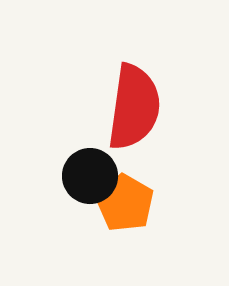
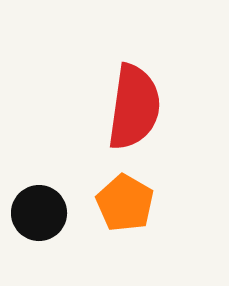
black circle: moved 51 px left, 37 px down
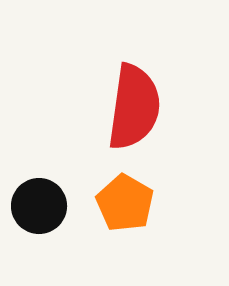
black circle: moved 7 px up
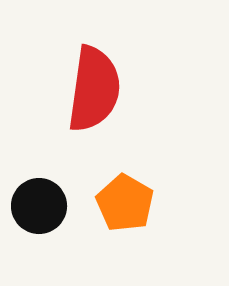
red semicircle: moved 40 px left, 18 px up
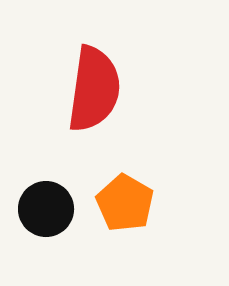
black circle: moved 7 px right, 3 px down
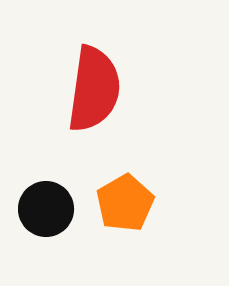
orange pentagon: rotated 12 degrees clockwise
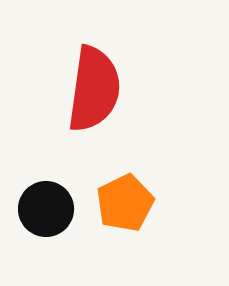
orange pentagon: rotated 4 degrees clockwise
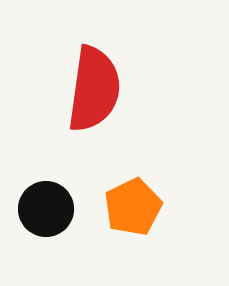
orange pentagon: moved 8 px right, 4 px down
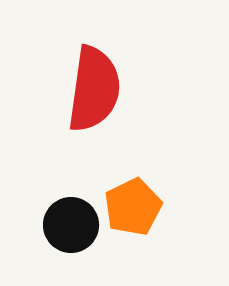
black circle: moved 25 px right, 16 px down
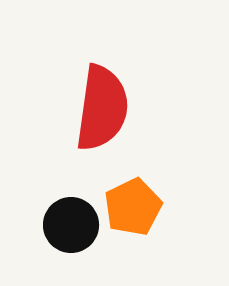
red semicircle: moved 8 px right, 19 px down
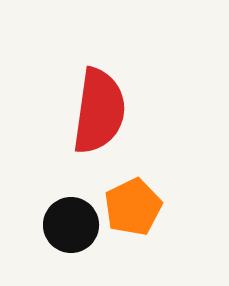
red semicircle: moved 3 px left, 3 px down
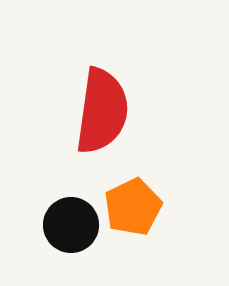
red semicircle: moved 3 px right
